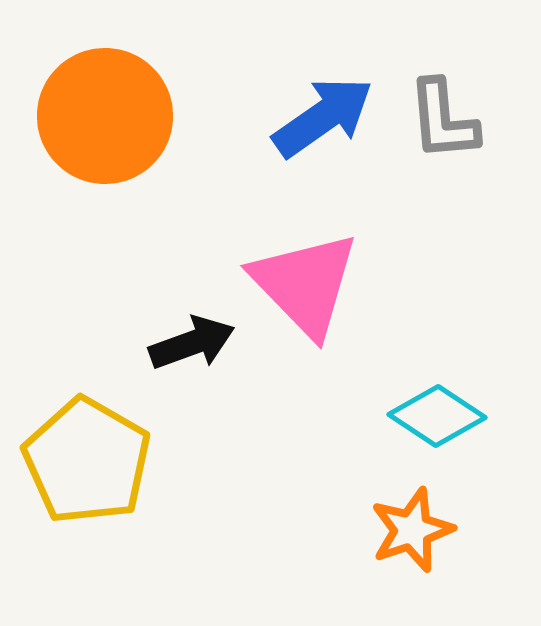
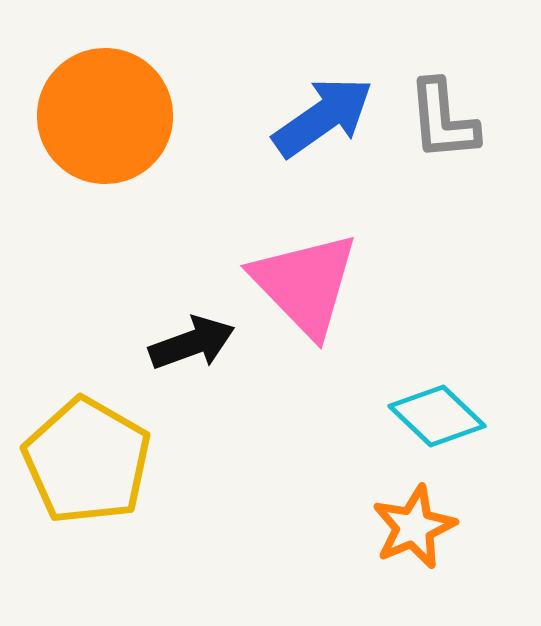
cyan diamond: rotated 10 degrees clockwise
orange star: moved 2 px right, 3 px up; rotated 4 degrees counterclockwise
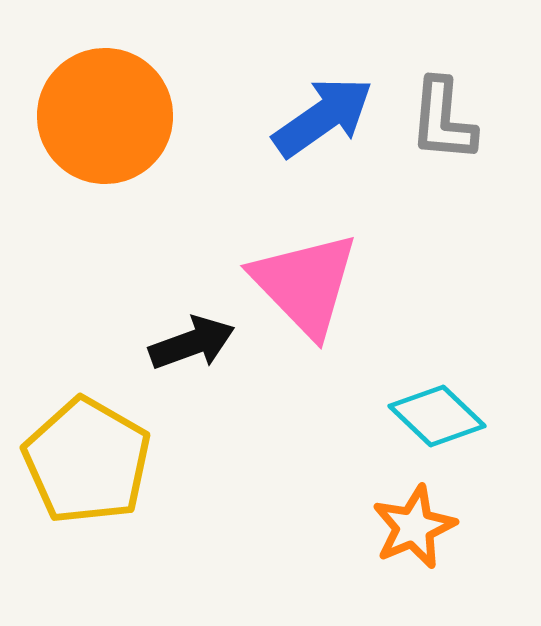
gray L-shape: rotated 10 degrees clockwise
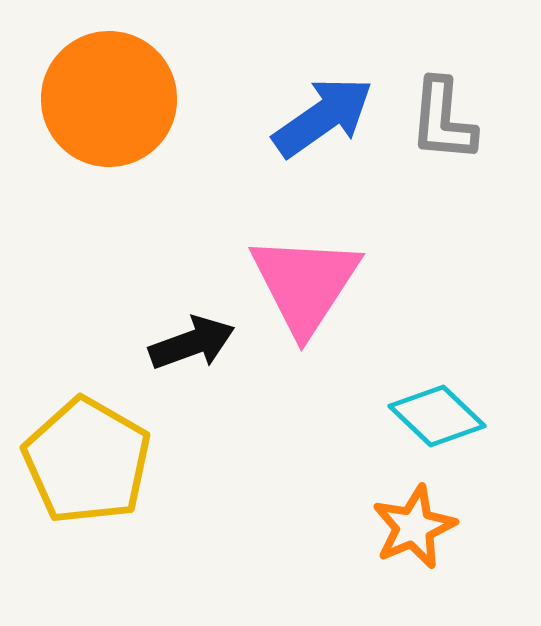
orange circle: moved 4 px right, 17 px up
pink triangle: rotated 17 degrees clockwise
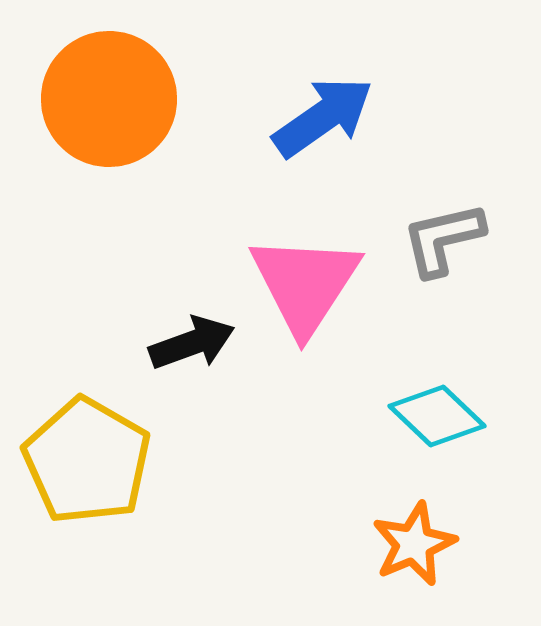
gray L-shape: moved 119 px down; rotated 72 degrees clockwise
orange star: moved 17 px down
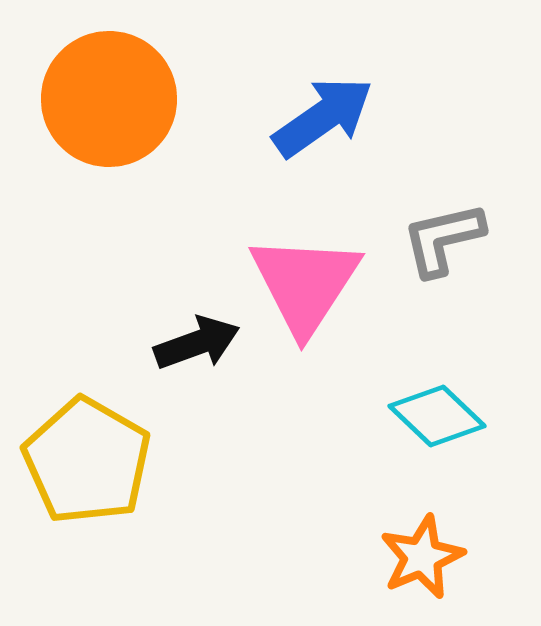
black arrow: moved 5 px right
orange star: moved 8 px right, 13 px down
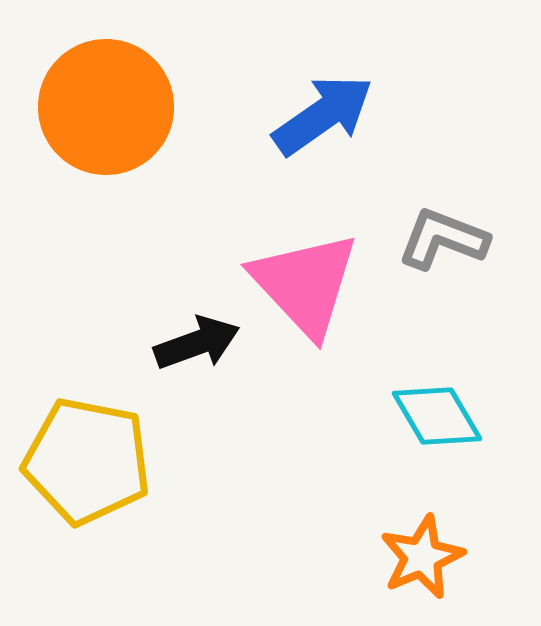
orange circle: moved 3 px left, 8 px down
blue arrow: moved 2 px up
gray L-shape: rotated 34 degrees clockwise
pink triangle: rotated 16 degrees counterclockwise
cyan diamond: rotated 16 degrees clockwise
yellow pentagon: rotated 19 degrees counterclockwise
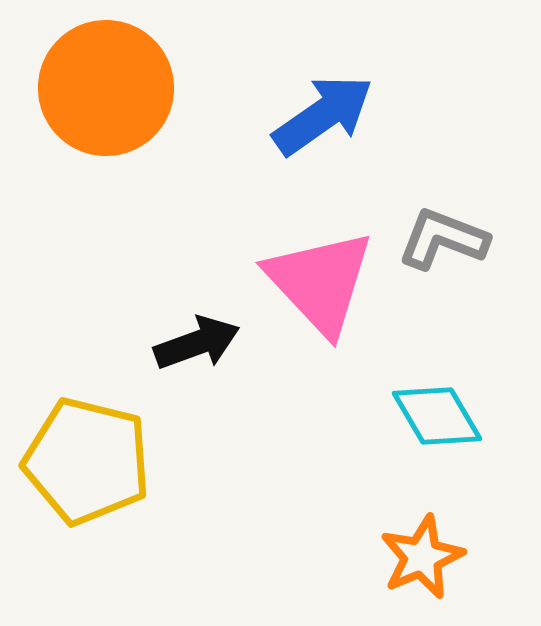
orange circle: moved 19 px up
pink triangle: moved 15 px right, 2 px up
yellow pentagon: rotated 3 degrees clockwise
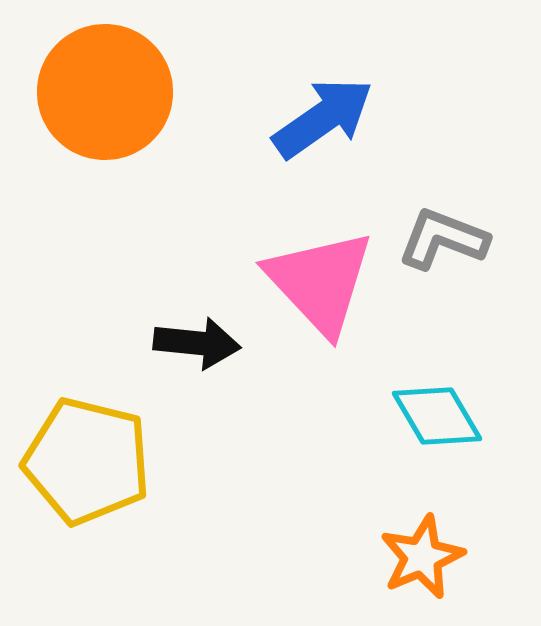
orange circle: moved 1 px left, 4 px down
blue arrow: moved 3 px down
black arrow: rotated 26 degrees clockwise
